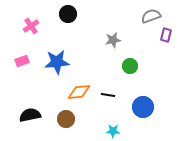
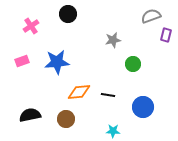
green circle: moved 3 px right, 2 px up
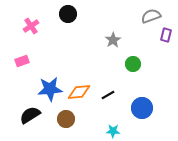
gray star: rotated 21 degrees counterclockwise
blue star: moved 7 px left, 27 px down
black line: rotated 40 degrees counterclockwise
blue circle: moved 1 px left, 1 px down
black semicircle: rotated 20 degrees counterclockwise
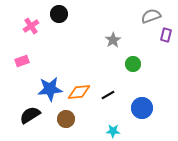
black circle: moved 9 px left
